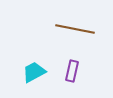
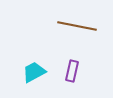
brown line: moved 2 px right, 3 px up
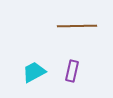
brown line: rotated 12 degrees counterclockwise
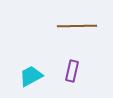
cyan trapezoid: moved 3 px left, 4 px down
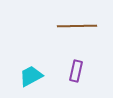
purple rectangle: moved 4 px right
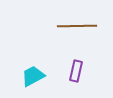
cyan trapezoid: moved 2 px right
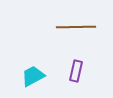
brown line: moved 1 px left, 1 px down
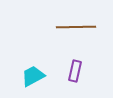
purple rectangle: moved 1 px left
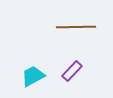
purple rectangle: moved 3 px left; rotated 30 degrees clockwise
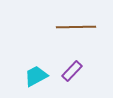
cyan trapezoid: moved 3 px right
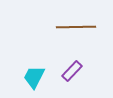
cyan trapezoid: moved 2 px left, 1 px down; rotated 35 degrees counterclockwise
